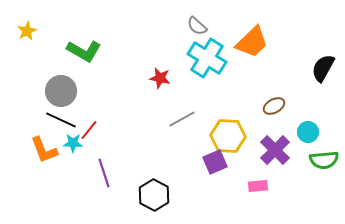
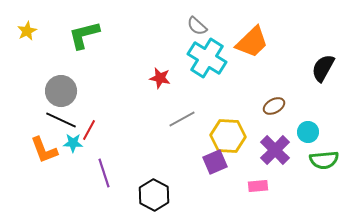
green L-shape: moved 16 px up; rotated 136 degrees clockwise
red line: rotated 10 degrees counterclockwise
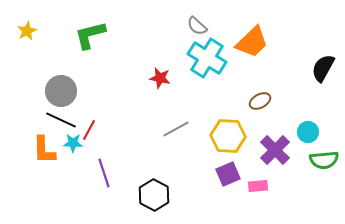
green L-shape: moved 6 px right
brown ellipse: moved 14 px left, 5 px up
gray line: moved 6 px left, 10 px down
orange L-shape: rotated 20 degrees clockwise
purple square: moved 13 px right, 12 px down
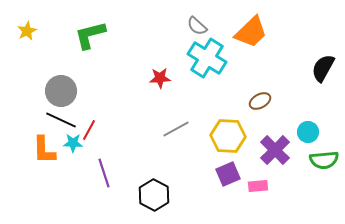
orange trapezoid: moved 1 px left, 10 px up
red star: rotated 15 degrees counterclockwise
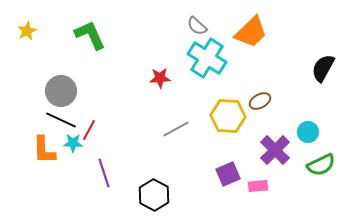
green L-shape: rotated 80 degrees clockwise
yellow hexagon: moved 20 px up
green semicircle: moved 3 px left, 5 px down; rotated 20 degrees counterclockwise
